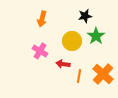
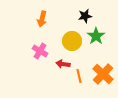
orange line: rotated 24 degrees counterclockwise
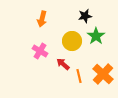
red arrow: rotated 32 degrees clockwise
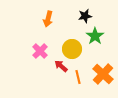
orange arrow: moved 6 px right
green star: moved 1 px left
yellow circle: moved 8 px down
pink cross: rotated 14 degrees clockwise
red arrow: moved 2 px left, 2 px down
orange line: moved 1 px left, 1 px down
